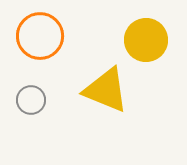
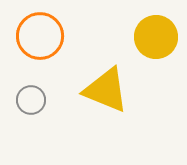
yellow circle: moved 10 px right, 3 px up
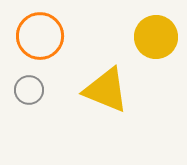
gray circle: moved 2 px left, 10 px up
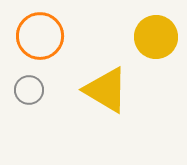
yellow triangle: rotated 9 degrees clockwise
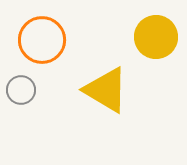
orange circle: moved 2 px right, 4 px down
gray circle: moved 8 px left
